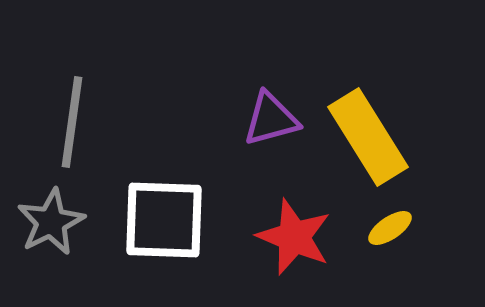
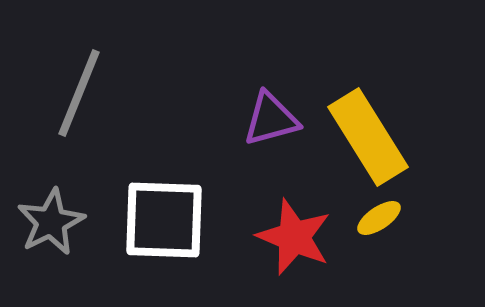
gray line: moved 7 px right, 29 px up; rotated 14 degrees clockwise
yellow ellipse: moved 11 px left, 10 px up
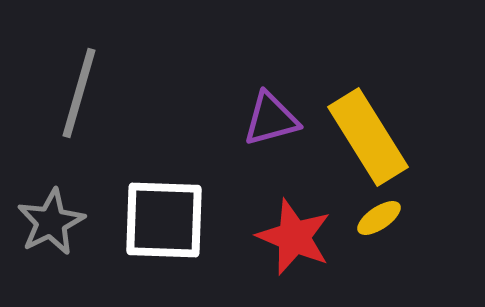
gray line: rotated 6 degrees counterclockwise
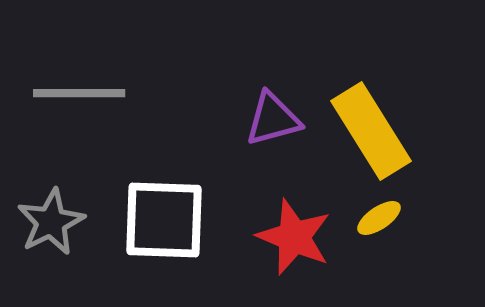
gray line: rotated 74 degrees clockwise
purple triangle: moved 2 px right
yellow rectangle: moved 3 px right, 6 px up
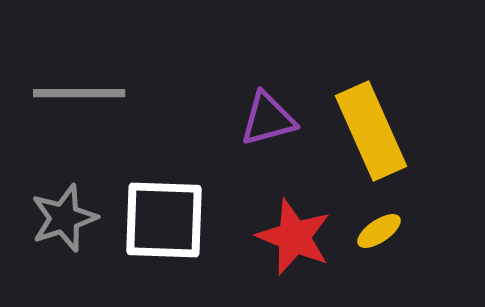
purple triangle: moved 5 px left
yellow rectangle: rotated 8 degrees clockwise
yellow ellipse: moved 13 px down
gray star: moved 13 px right, 4 px up; rotated 8 degrees clockwise
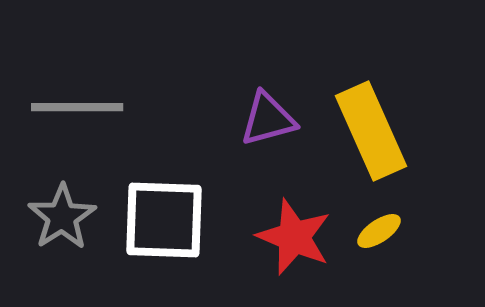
gray line: moved 2 px left, 14 px down
gray star: moved 2 px left, 1 px up; rotated 14 degrees counterclockwise
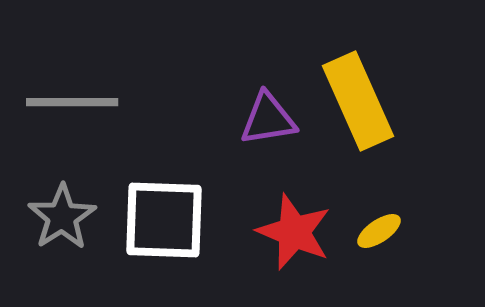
gray line: moved 5 px left, 5 px up
purple triangle: rotated 6 degrees clockwise
yellow rectangle: moved 13 px left, 30 px up
red star: moved 5 px up
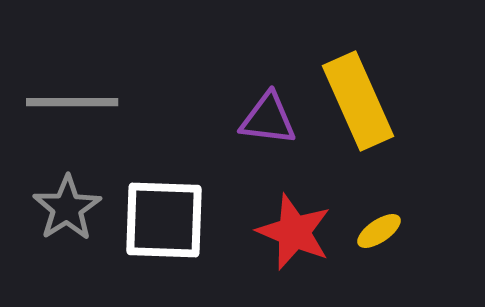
purple triangle: rotated 16 degrees clockwise
gray star: moved 5 px right, 9 px up
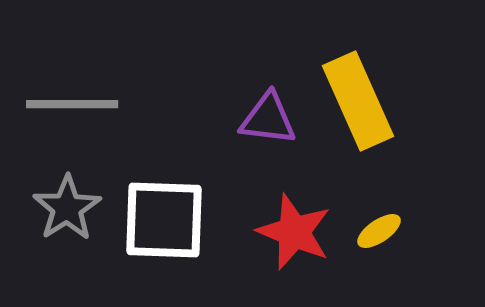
gray line: moved 2 px down
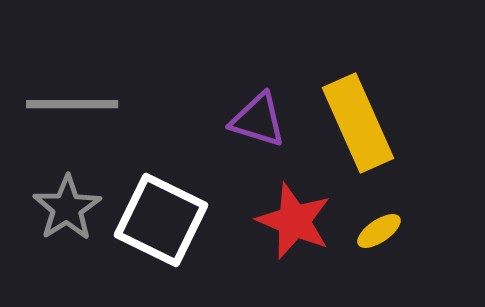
yellow rectangle: moved 22 px down
purple triangle: moved 10 px left, 1 px down; rotated 10 degrees clockwise
white square: moved 3 px left; rotated 24 degrees clockwise
red star: moved 11 px up
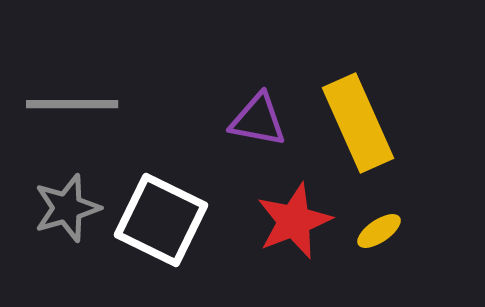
purple triangle: rotated 6 degrees counterclockwise
gray star: rotated 16 degrees clockwise
red star: rotated 28 degrees clockwise
